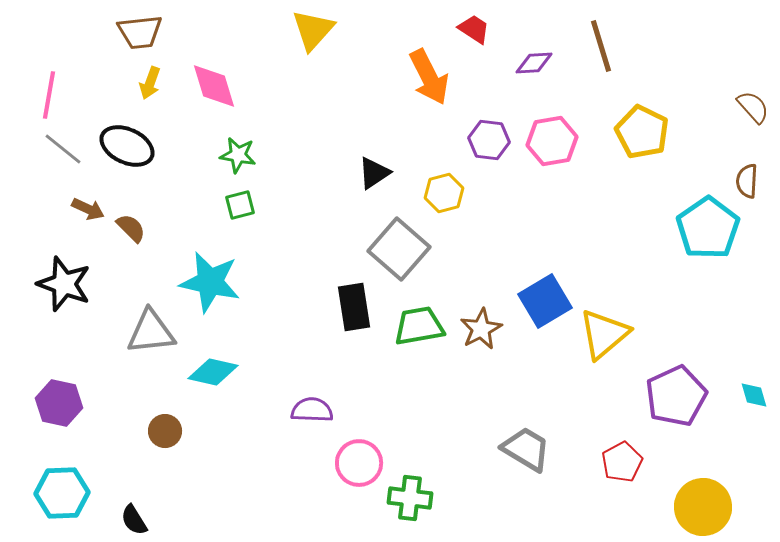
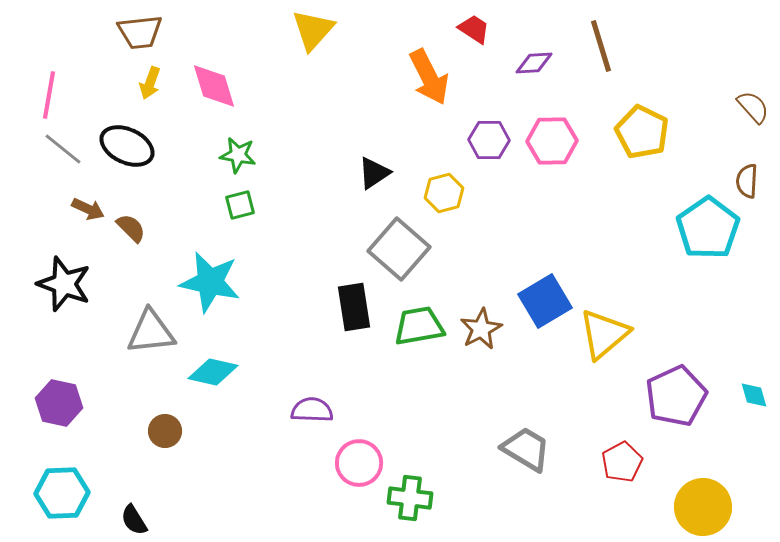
purple hexagon at (489, 140): rotated 6 degrees counterclockwise
pink hexagon at (552, 141): rotated 9 degrees clockwise
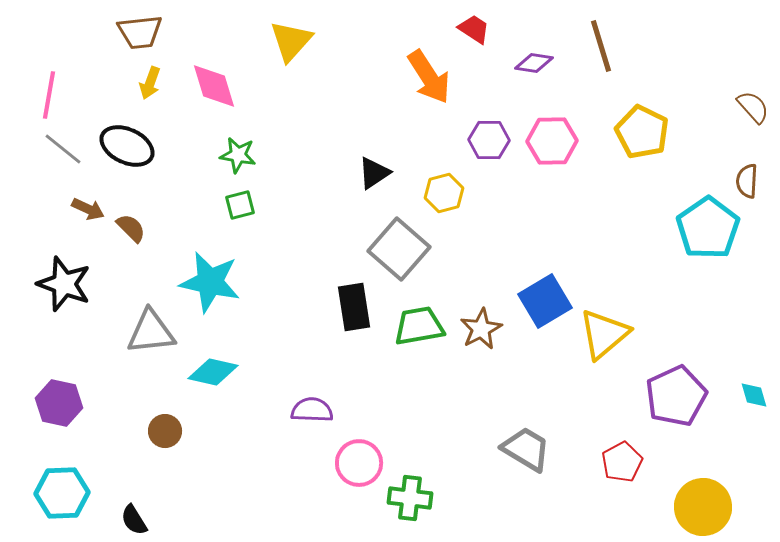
yellow triangle at (313, 30): moved 22 px left, 11 px down
purple diamond at (534, 63): rotated 12 degrees clockwise
orange arrow at (429, 77): rotated 6 degrees counterclockwise
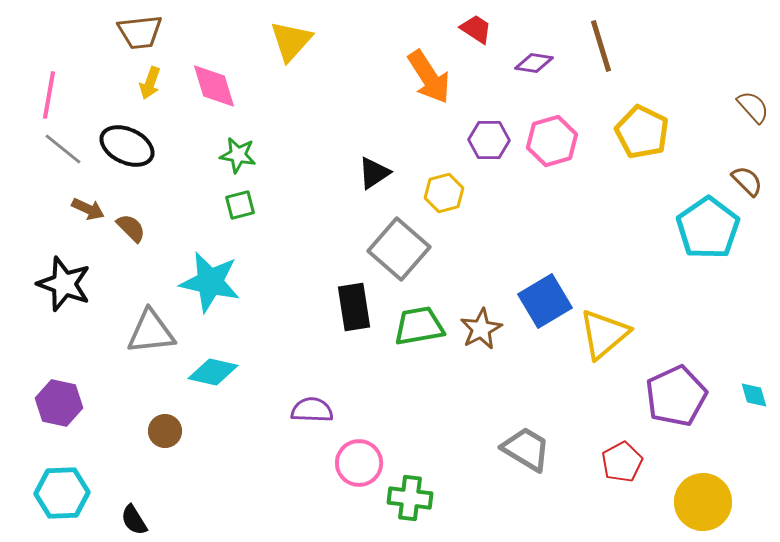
red trapezoid at (474, 29): moved 2 px right
pink hexagon at (552, 141): rotated 15 degrees counterclockwise
brown semicircle at (747, 181): rotated 132 degrees clockwise
yellow circle at (703, 507): moved 5 px up
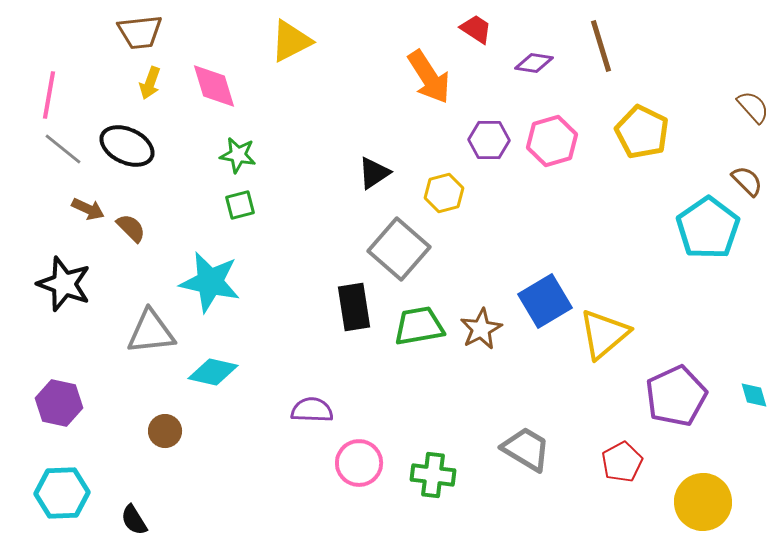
yellow triangle at (291, 41): rotated 21 degrees clockwise
green cross at (410, 498): moved 23 px right, 23 px up
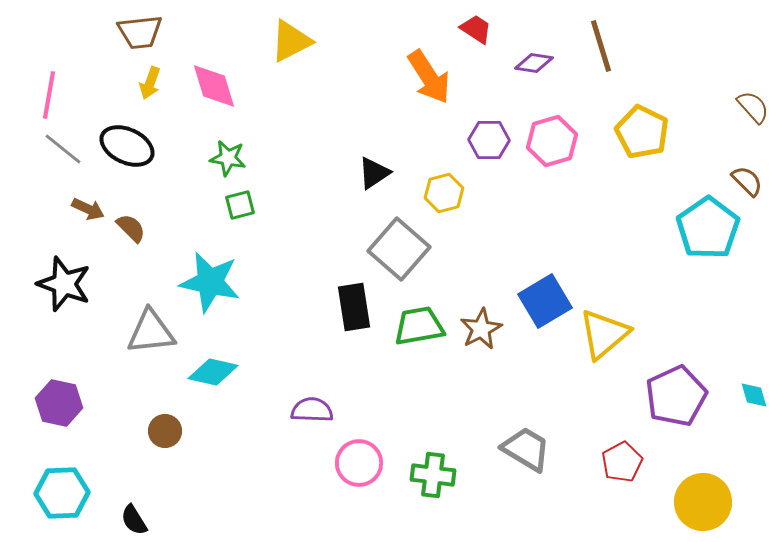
green star at (238, 155): moved 10 px left, 3 px down
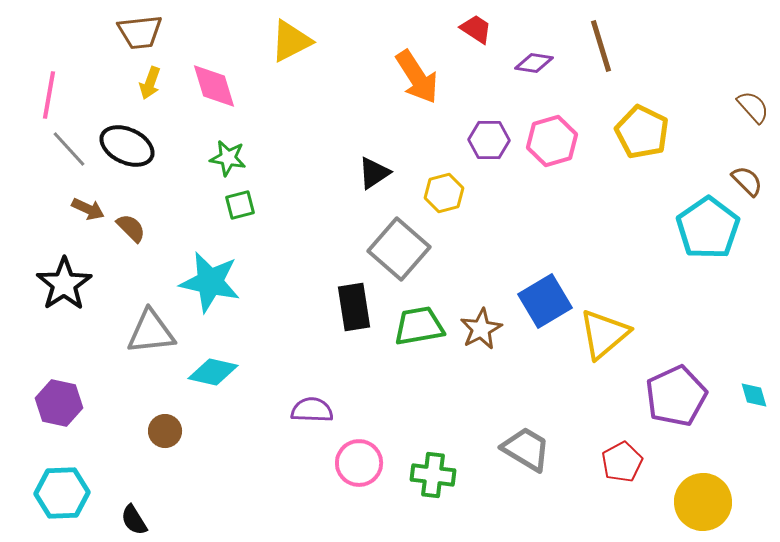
orange arrow at (429, 77): moved 12 px left
gray line at (63, 149): moved 6 px right; rotated 9 degrees clockwise
black star at (64, 284): rotated 18 degrees clockwise
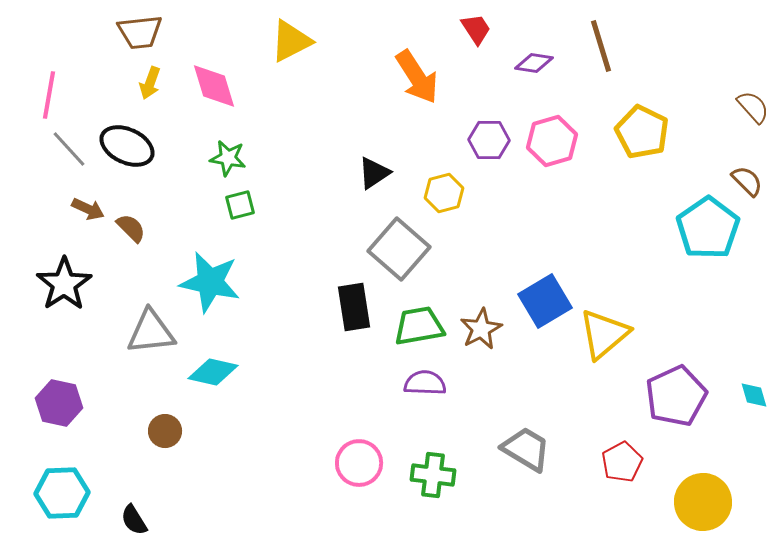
red trapezoid at (476, 29): rotated 24 degrees clockwise
purple semicircle at (312, 410): moved 113 px right, 27 px up
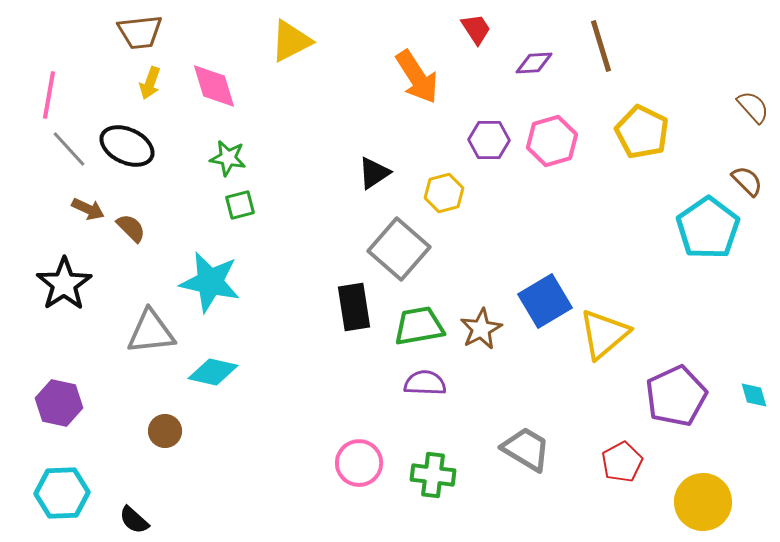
purple diamond at (534, 63): rotated 12 degrees counterclockwise
black semicircle at (134, 520): rotated 16 degrees counterclockwise
